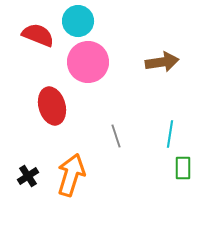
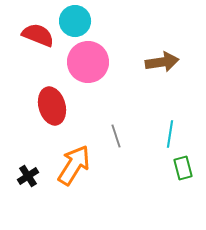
cyan circle: moved 3 px left
green rectangle: rotated 15 degrees counterclockwise
orange arrow: moved 3 px right, 10 px up; rotated 15 degrees clockwise
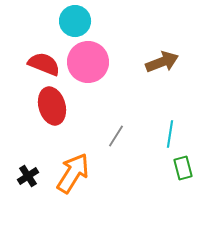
red semicircle: moved 6 px right, 29 px down
brown arrow: rotated 12 degrees counterclockwise
gray line: rotated 50 degrees clockwise
orange arrow: moved 1 px left, 8 px down
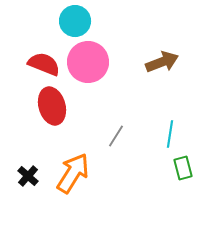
black cross: rotated 15 degrees counterclockwise
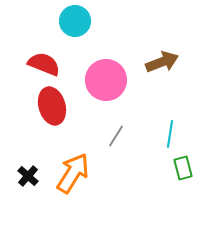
pink circle: moved 18 px right, 18 px down
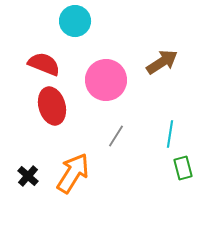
brown arrow: rotated 12 degrees counterclockwise
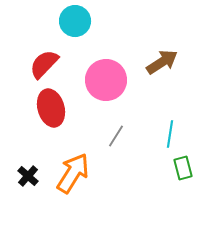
red semicircle: rotated 68 degrees counterclockwise
red ellipse: moved 1 px left, 2 px down
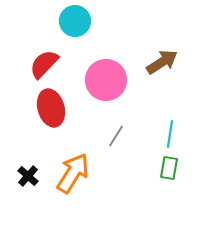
green rectangle: moved 14 px left; rotated 25 degrees clockwise
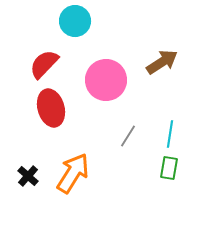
gray line: moved 12 px right
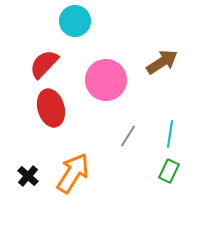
green rectangle: moved 3 px down; rotated 15 degrees clockwise
